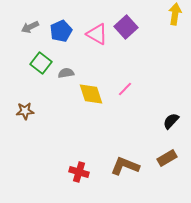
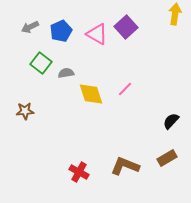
red cross: rotated 12 degrees clockwise
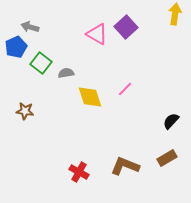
gray arrow: rotated 42 degrees clockwise
blue pentagon: moved 45 px left, 16 px down
yellow diamond: moved 1 px left, 3 px down
brown star: rotated 12 degrees clockwise
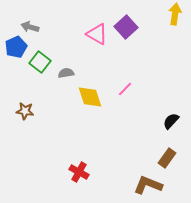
green square: moved 1 px left, 1 px up
brown rectangle: rotated 24 degrees counterclockwise
brown L-shape: moved 23 px right, 19 px down
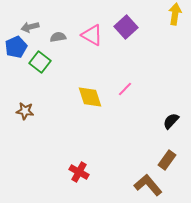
gray arrow: rotated 30 degrees counterclockwise
pink triangle: moved 5 px left, 1 px down
gray semicircle: moved 8 px left, 36 px up
brown rectangle: moved 2 px down
brown L-shape: rotated 28 degrees clockwise
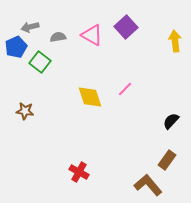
yellow arrow: moved 27 px down; rotated 15 degrees counterclockwise
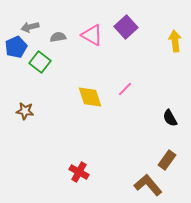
black semicircle: moved 1 px left, 3 px up; rotated 72 degrees counterclockwise
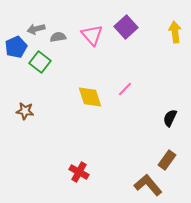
gray arrow: moved 6 px right, 2 px down
pink triangle: rotated 20 degrees clockwise
yellow arrow: moved 9 px up
black semicircle: rotated 54 degrees clockwise
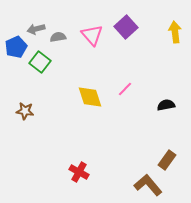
black semicircle: moved 4 px left, 13 px up; rotated 54 degrees clockwise
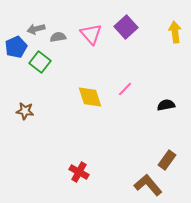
pink triangle: moved 1 px left, 1 px up
